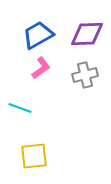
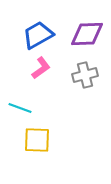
yellow square: moved 3 px right, 16 px up; rotated 8 degrees clockwise
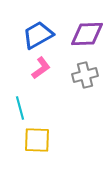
cyan line: rotated 55 degrees clockwise
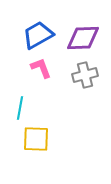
purple diamond: moved 4 px left, 4 px down
pink L-shape: rotated 75 degrees counterclockwise
cyan line: rotated 25 degrees clockwise
yellow square: moved 1 px left, 1 px up
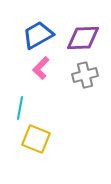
pink L-shape: rotated 115 degrees counterclockwise
yellow square: rotated 20 degrees clockwise
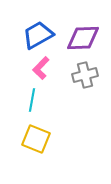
cyan line: moved 12 px right, 8 px up
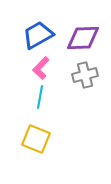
cyan line: moved 8 px right, 3 px up
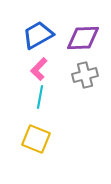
pink L-shape: moved 2 px left, 1 px down
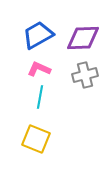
pink L-shape: rotated 70 degrees clockwise
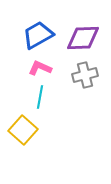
pink L-shape: moved 1 px right, 1 px up
yellow square: moved 13 px left, 9 px up; rotated 20 degrees clockwise
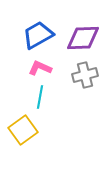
yellow square: rotated 12 degrees clockwise
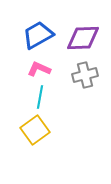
pink L-shape: moved 1 px left, 1 px down
yellow square: moved 12 px right
